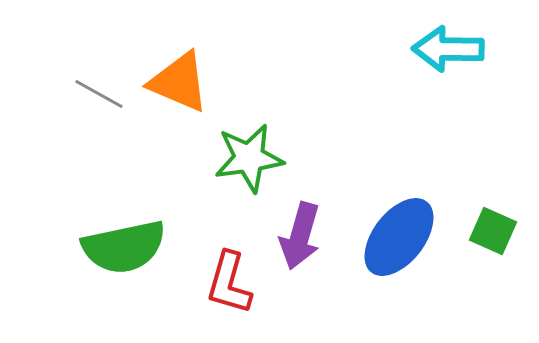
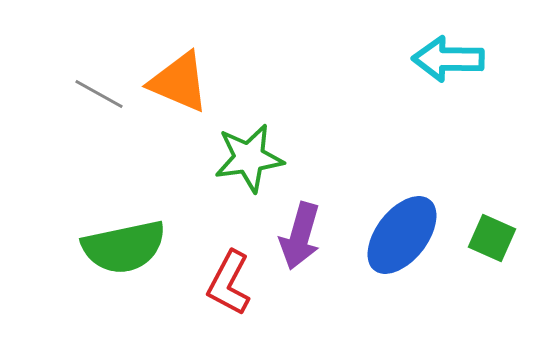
cyan arrow: moved 10 px down
green square: moved 1 px left, 7 px down
blue ellipse: moved 3 px right, 2 px up
red L-shape: rotated 12 degrees clockwise
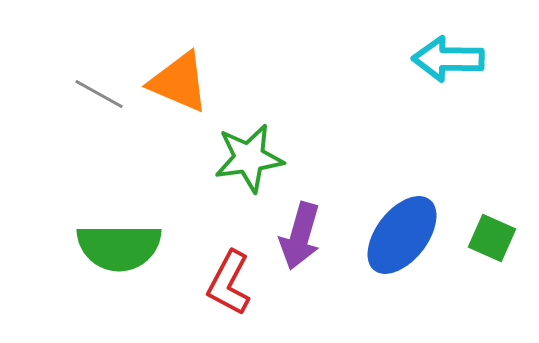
green semicircle: moved 5 px left; rotated 12 degrees clockwise
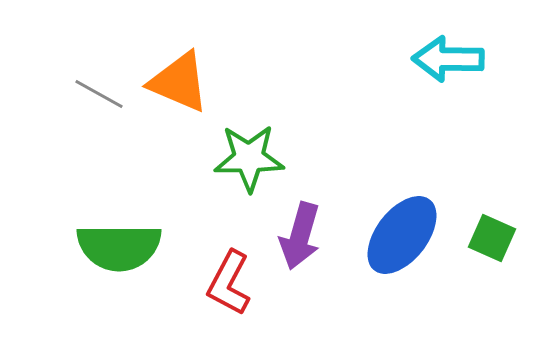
green star: rotated 8 degrees clockwise
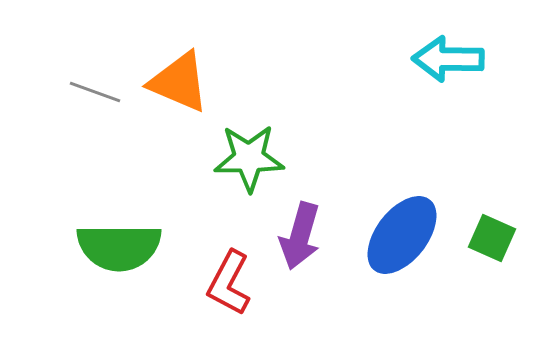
gray line: moved 4 px left, 2 px up; rotated 9 degrees counterclockwise
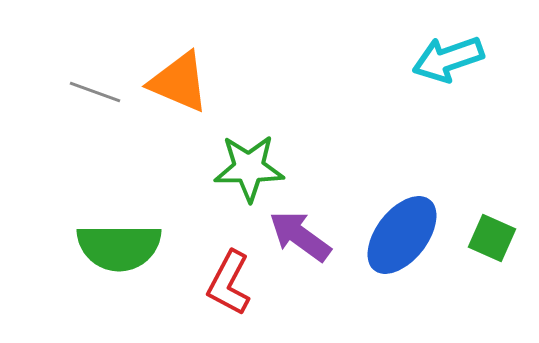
cyan arrow: rotated 20 degrees counterclockwise
green star: moved 10 px down
purple arrow: rotated 110 degrees clockwise
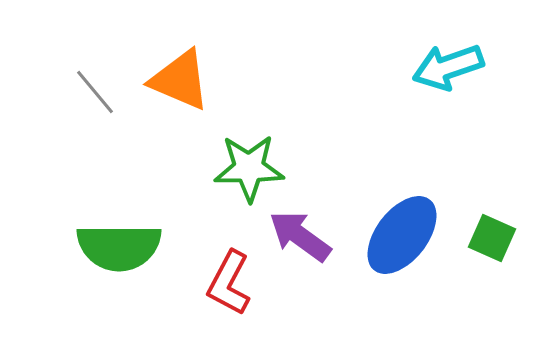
cyan arrow: moved 8 px down
orange triangle: moved 1 px right, 2 px up
gray line: rotated 30 degrees clockwise
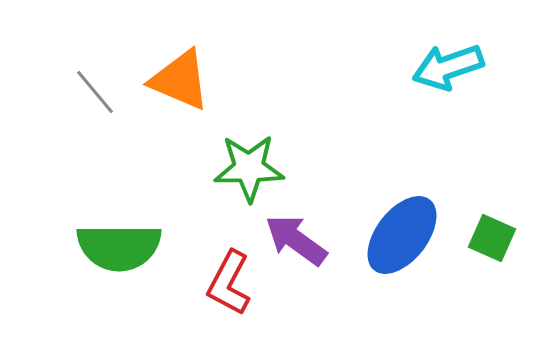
purple arrow: moved 4 px left, 4 px down
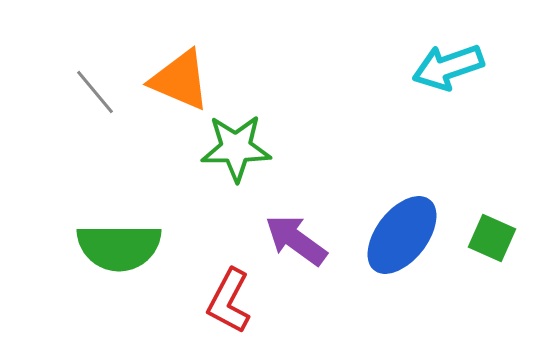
green star: moved 13 px left, 20 px up
red L-shape: moved 18 px down
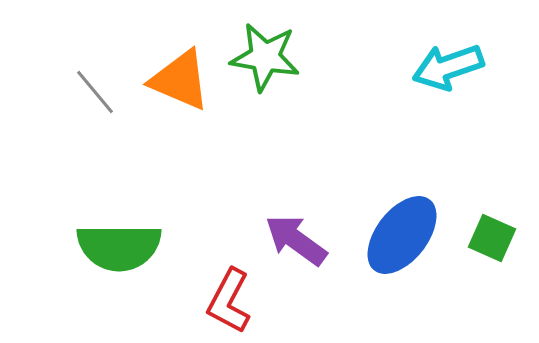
green star: moved 29 px right, 91 px up; rotated 10 degrees clockwise
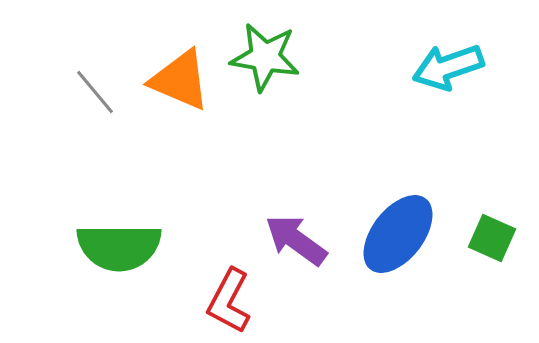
blue ellipse: moved 4 px left, 1 px up
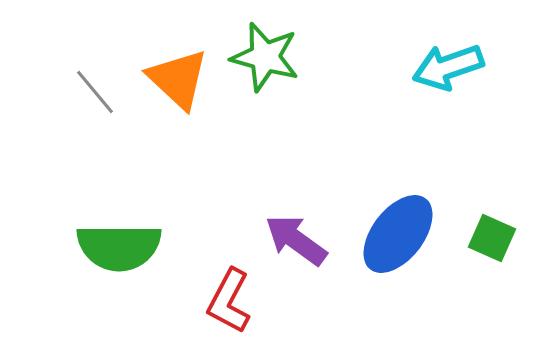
green star: rotated 6 degrees clockwise
orange triangle: moved 2 px left, 1 px up; rotated 20 degrees clockwise
